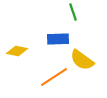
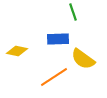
yellow semicircle: moved 1 px right, 1 px up
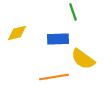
yellow diamond: moved 18 px up; rotated 25 degrees counterclockwise
orange line: rotated 24 degrees clockwise
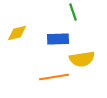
yellow semicircle: moved 1 px left; rotated 45 degrees counterclockwise
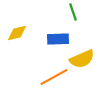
yellow semicircle: rotated 15 degrees counterclockwise
orange line: rotated 20 degrees counterclockwise
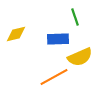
green line: moved 2 px right, 5 px down
yellow diamond: moved 1 px left, 1 px down
yellow semicircle: moved 2 px left, 2 px up
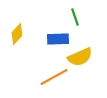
yellow diamond: moved 1 px right; rotated 35 degrees counterclockwise
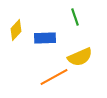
yellow diamond: moved 1 px left, 4 px up
blue rectangle: moved 13 px left, 1 px up
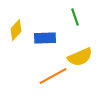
orange line: moved 1 px left, 1 px up
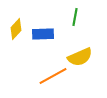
green line: rotated 30 degrees clockwise
yellow diamond: moved 1 px up
blue rectangle: moved 2 px left, 4 px up
